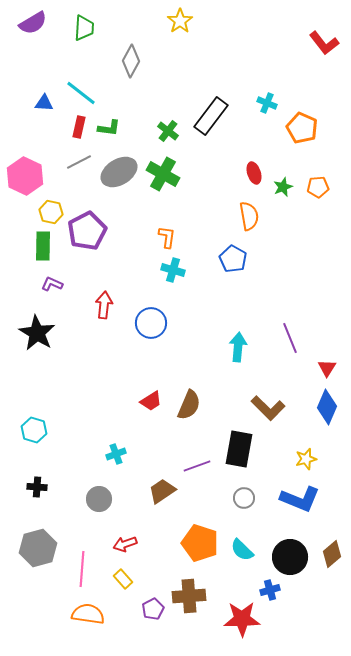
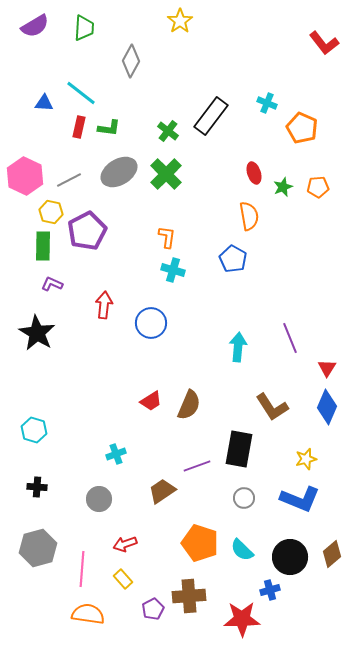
purple semicircle at (33, 23): moved 2 px right, 3 px down
gray line at (79, 162): moved 10 px left, 18 px down
green cross at (163, 174): moved 3 px right; rotated 16 degrees clockwise
brown L-shape at (268, 408): moved 4 px right, 1 px up; rotated 12 degrees clockwise
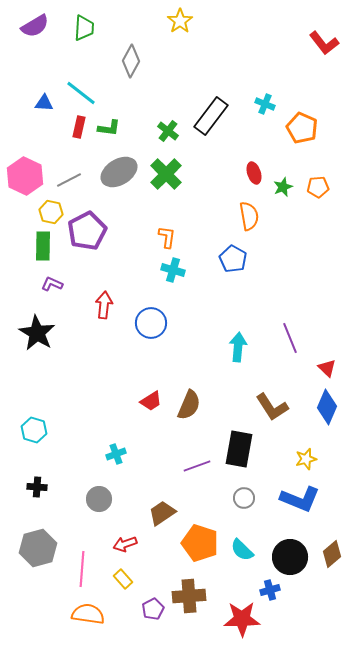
cyan cross at (267, 103): moved 2 px left, 1 px down
red triangle at (327, 368): rotated 18 degrees counterclockwise
brown trapezoid at (162, 491): moved 22 px down
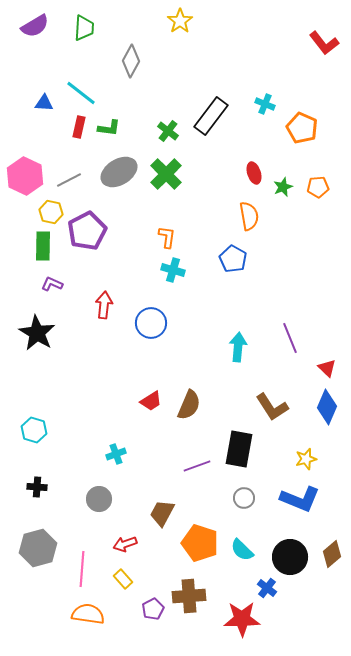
brown trapezoid at (162, 513): rotated 28 degrees counterclockwise
blue cross at (270, 590): moved 3 px left, 2 px up; rotated 36 degrees counterclockwise
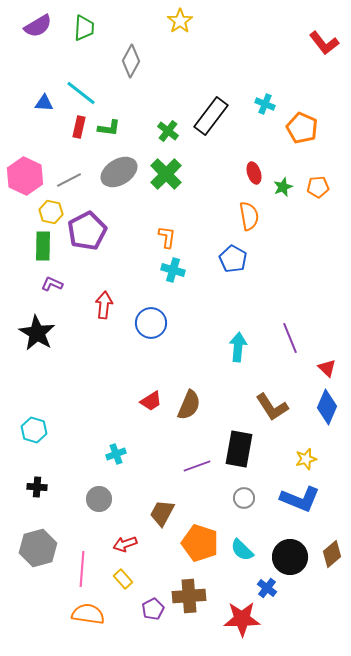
purple semicircle at (35, 26): moved 3 px right
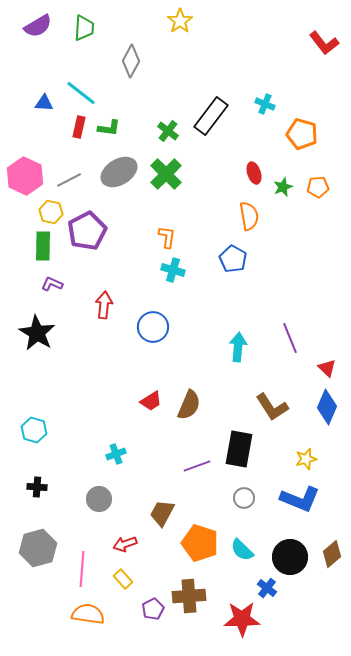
orange pentagon at (302, 128): moved 6 px down; rotated 8 degrees counterclockwise
blue circle at (151, 323): moved 2 px right, 4 px down
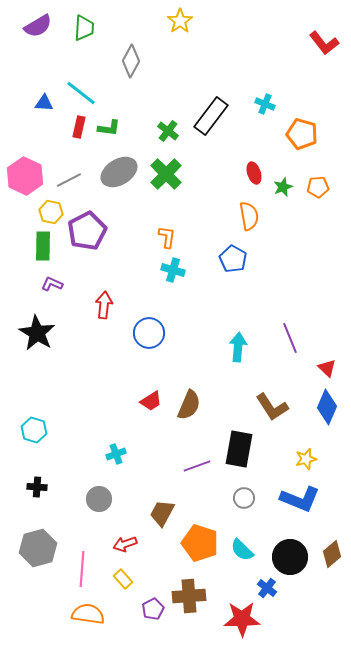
blue circle at (153, 327): moved 4 px left, 6 px down
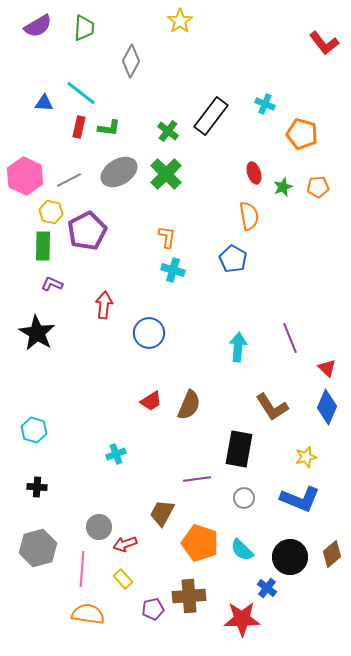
yellow star at (306, 459): moved 2 px up
purple line at (197, 466): moved 13 px down; rotated 12 degrees clockwise
gray circle at (99, 499): moved 28 px down
purple pentagon at (153, 609): rotated 15 degrees clockwise
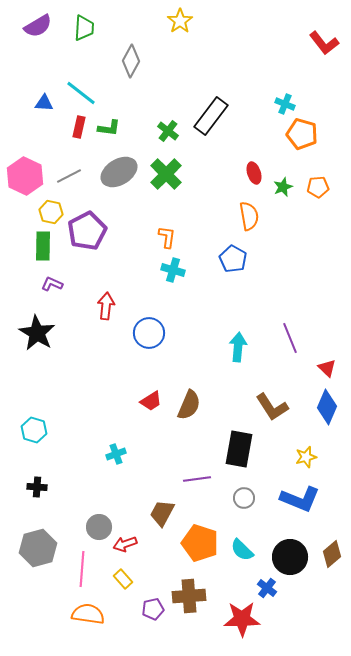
cyan cross at (265, 104): moved 20 px right
gray line at (69, 180): moved 4 px up
red arrow at (104, 305): moved 2 px right, 1 px down
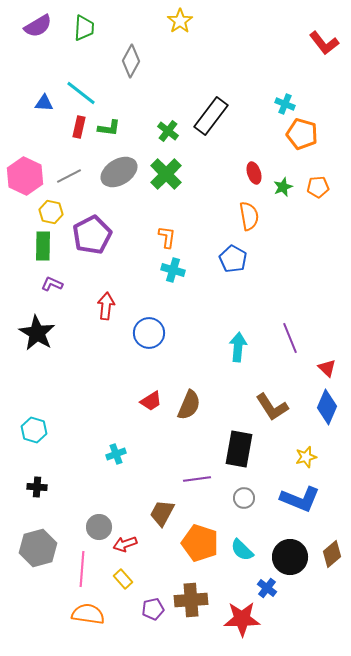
purple pentagon at (87, 231): moved 5 px right, 4 px down
brown cross at (189, 596): moved 2 px right, 4 px down
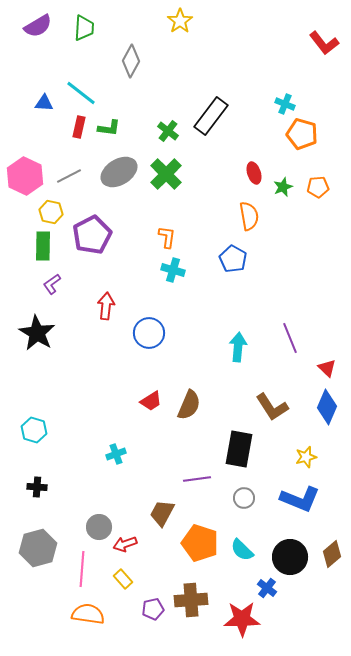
purple L-shape at (52, 284): rotated 60 degrees counterclockwise
